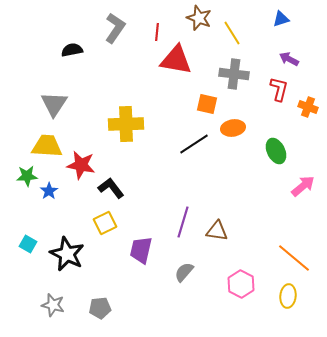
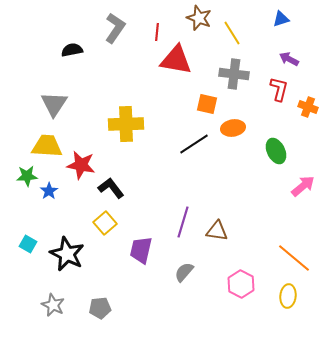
yellow square: rotated 15 degrees counterclockwise
gray star: rotated 10 degrees clockwise
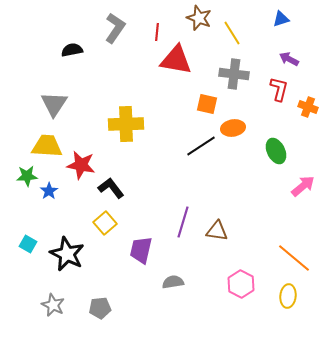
black line: moved 7 px right, 2 px down
gray semicircle: moved 11 px left, 10 px down; rotated 40 degrees clockwise
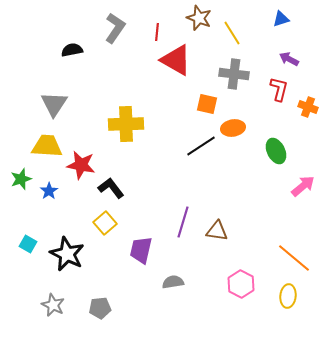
red triangle: rotated 20 degrees clockwise
green star: moved 6 px left, 3 px down; rotated 15 degrees counterclockwise
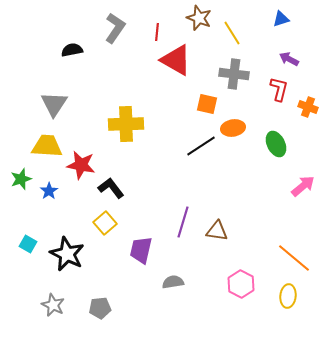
green ellipse: moved 7 px up
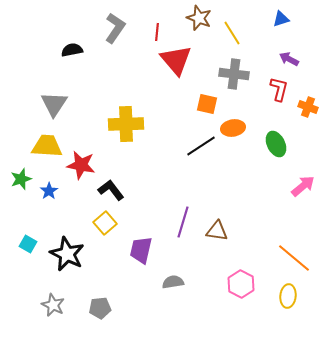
red triangle: rotated 20 degrees clockwise
black L-shape: moved 2 px down
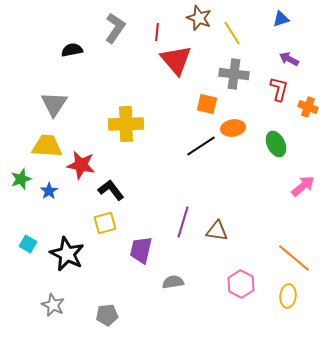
yellow square: rotated 25 degrees clockwise
gray pentagon: moved 7 px right, 7 px down
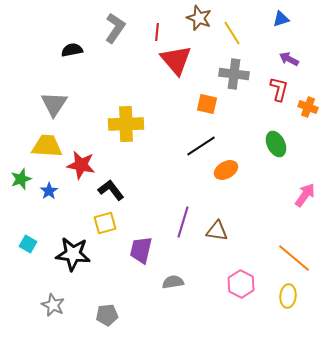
orange ellipse: moved 7 px left, 42 px down; rotated 20 degrees counterclockwise
pink arrow: moved 2 px right, 9 px down; rotated 15 degrees counterclockwise
black star: moved 6 px right; rotated 20 degrees counterclockwise
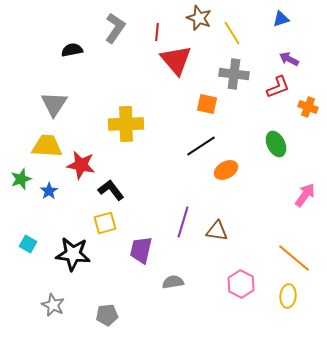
red L-shape: moved 1 px left, 2 px up; rotated 55 degrees clockwise
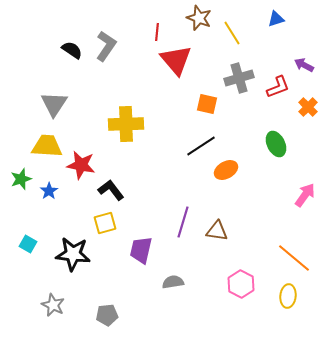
blue triangle: moved 5 px left
gray L-shape: moved 9 px left, 18 px down
black semicircle: rotated 45 degrees clockwise
purple arrow: moved 15 px right, 6 px down
gray cross: moved 5 px right, 4 px down; rotated 24 degrees counterclockwise
orange cross: rotated 24 degrees clockwise
